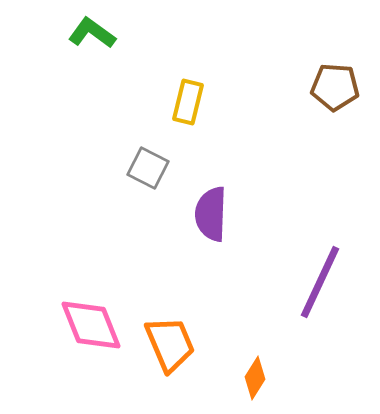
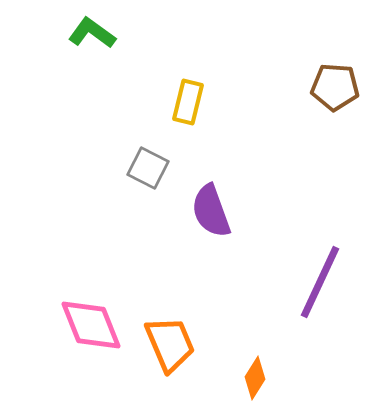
purple semicircle: moved 3 px up; rotated 22 degrees counterclockwise
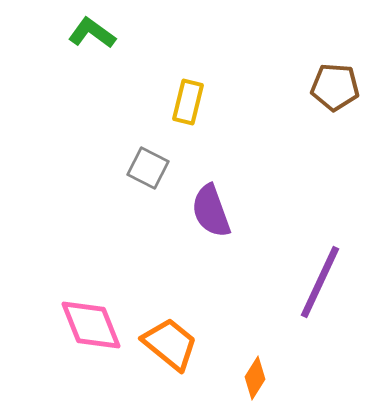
orange trapezoid: rotated 28 degrees counterclockwise
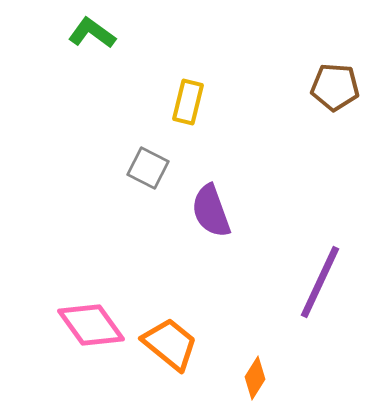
pink diamond: rotated 14 degrees counterclockwise
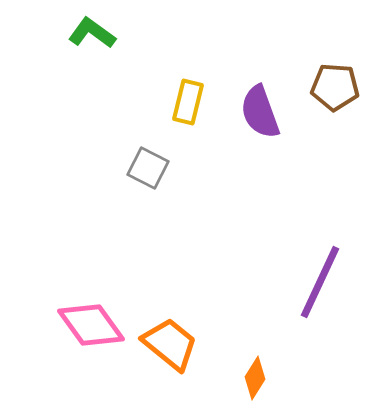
purple semicircle: moved 49 px right, 99 px up
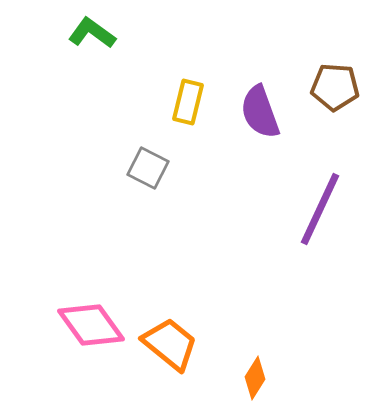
purple line: moved 73 px up
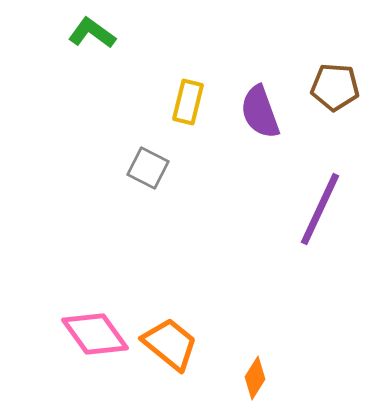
pink diamond: moved 4 px right, 9 px down
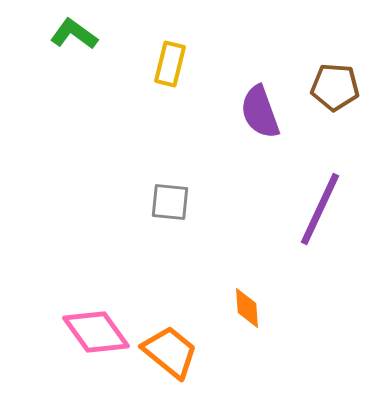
green L-shape: moved 18 px left, 1 px down
yellow rectangle: moved 18 px left, 38 px up
gray square: moved 22 px right, 34 px down; rotated 21 degrees counterclockwise
pink diamond: moved 1 px right, 2 px up
orange trapezoid: moved 8 px down
orange diamond: moved 8 px left, 70 px up; rotated 36 degrees counterclockwise
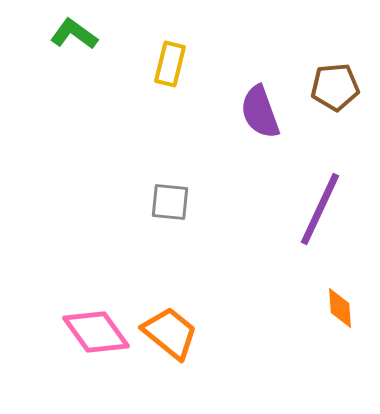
brown pentagon: rotated 9 degrees counterclockwise
orange diamond: moved 93 px right
orange trapezoid: moved 19 px up
